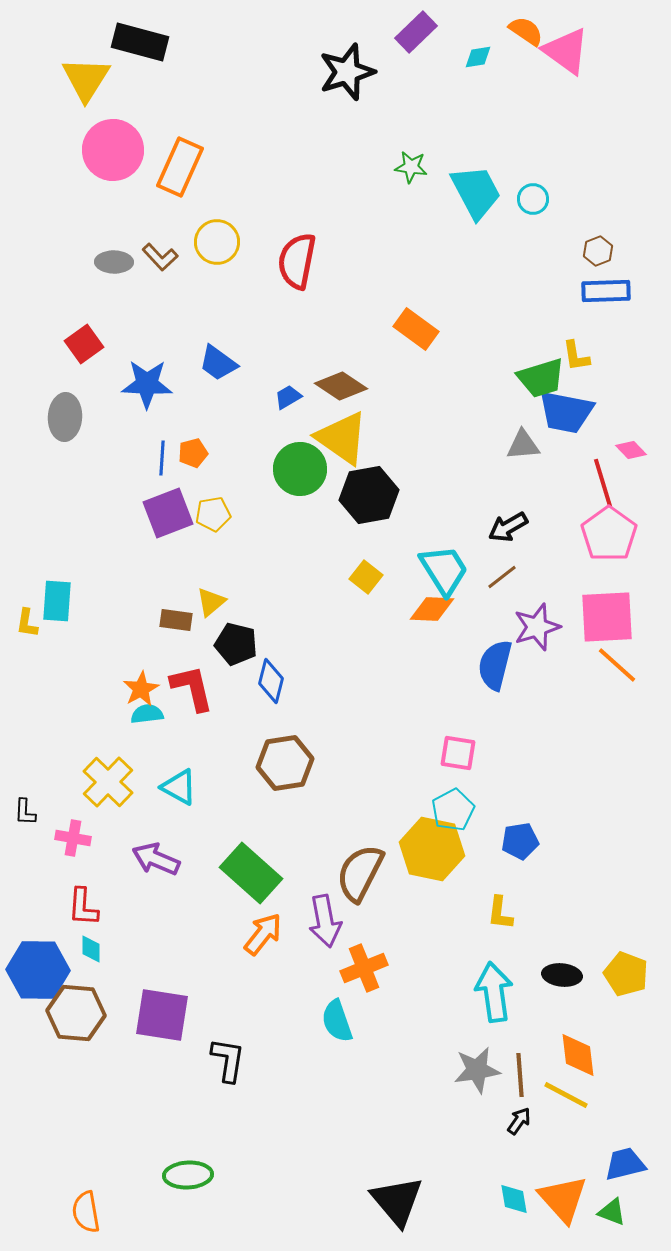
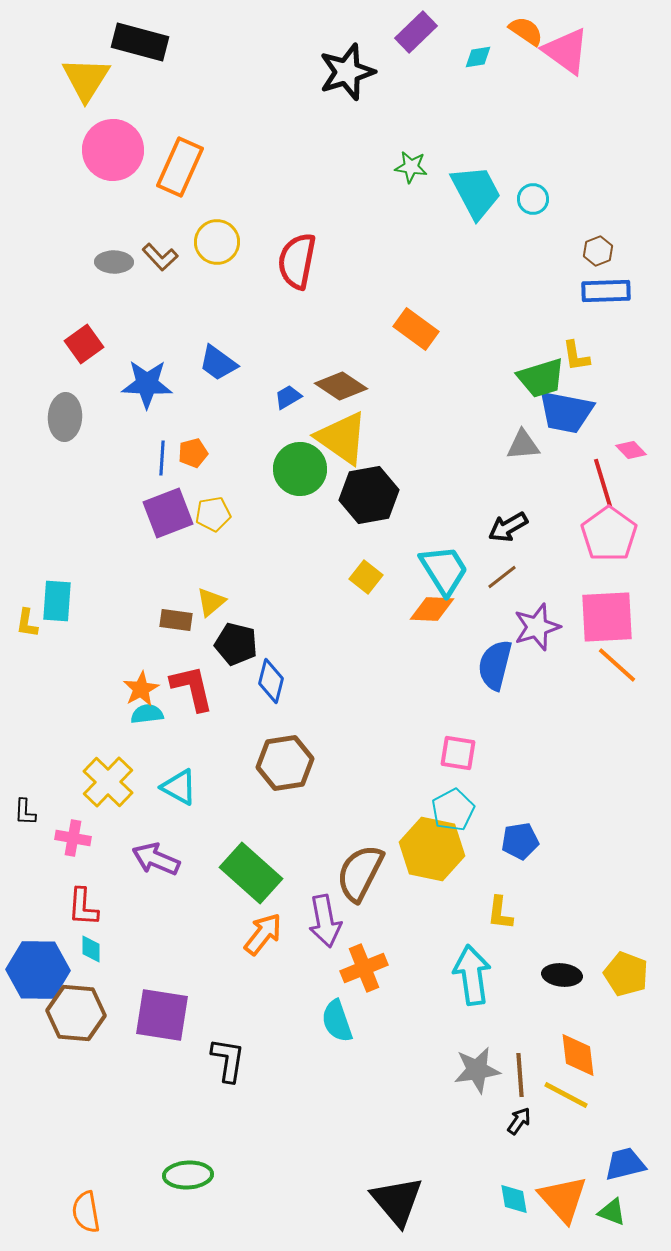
cyan arrow at (494, 992): moved 22 px left, 17 px up
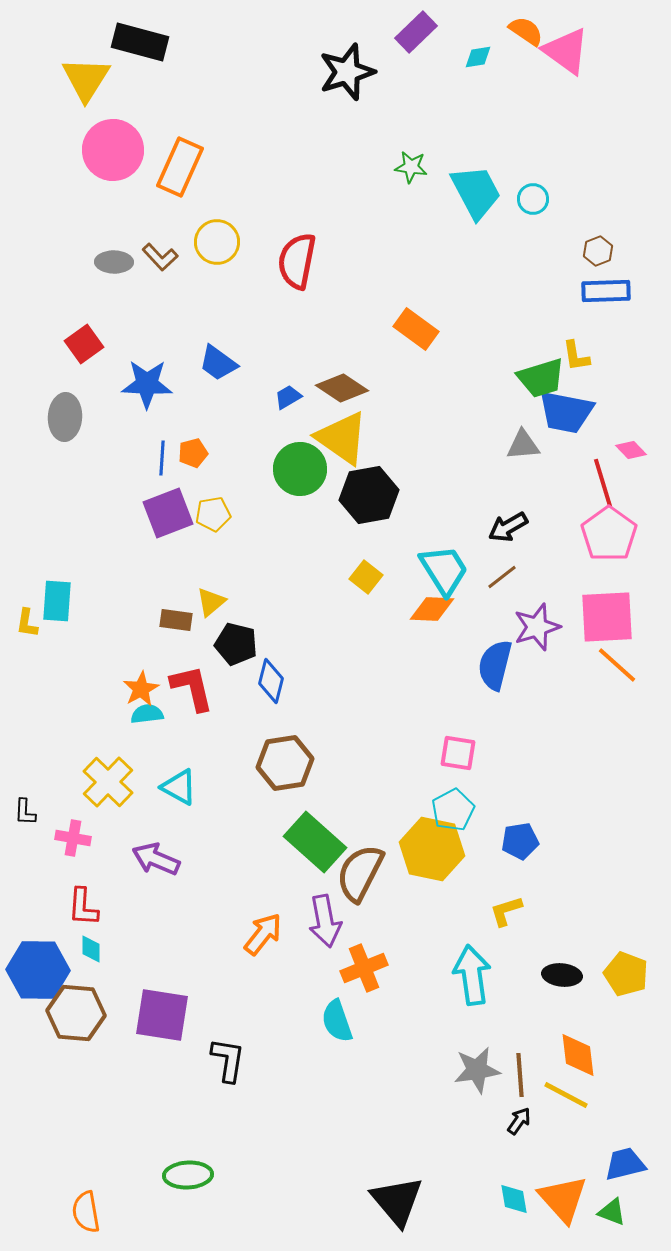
brown diamond at (341, 386): moved 1 px right, 2 px down
green rectangle at (251, 873): moved 64 px right, 31 px up
yellow L-shape at (500, 913): moved 6 px right, 2 px up; rotated 66 degrees clockwise
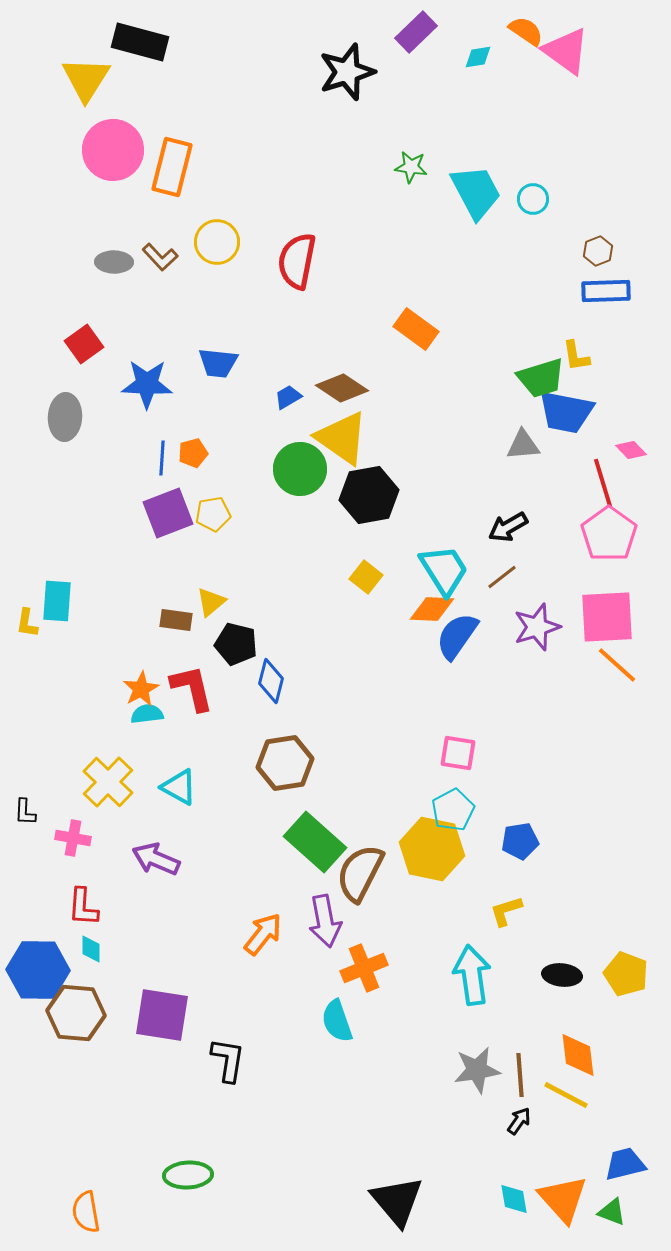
orange rectangle at (180, 167): moved 8 px left; rotated 10 degrees counterclockwise
blue trapezoid at (218, 363): rotated 30 degrees counterclockwise
blue semicircle at (495, 665): moved 38 px left, 29 px up; rotated 21 degrees clockwise
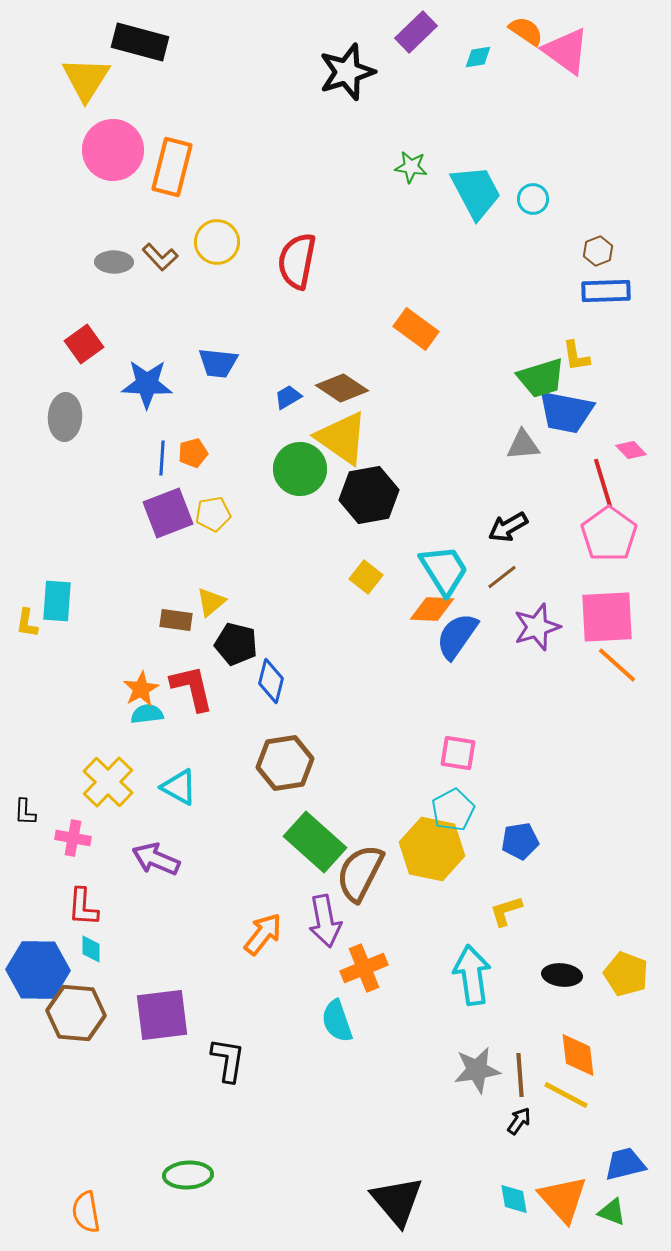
purple square at (162, 1015): rotated 16 degrees counterclockwise
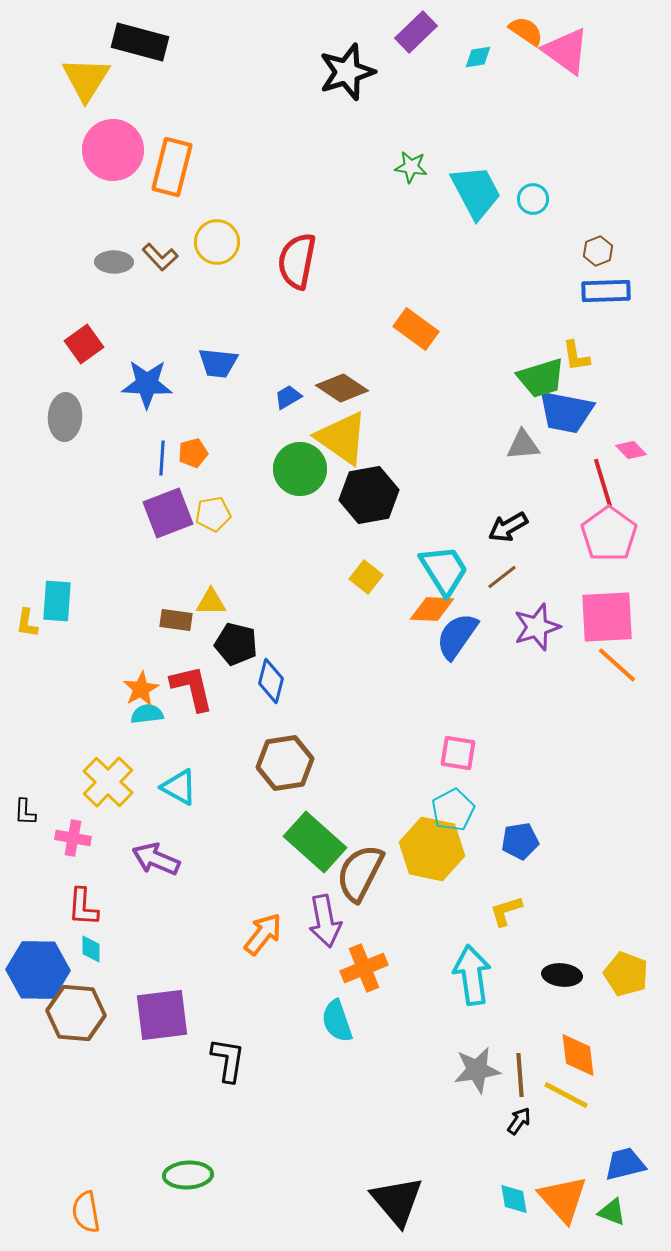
yellow triangle at (211, 602): rotated 40 degrees clockwise
